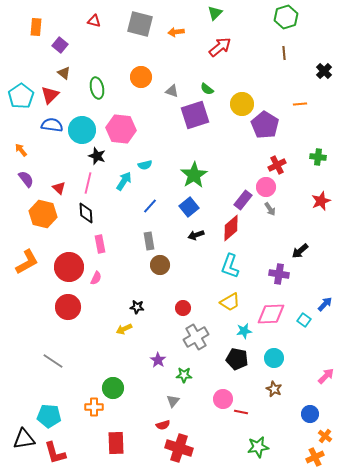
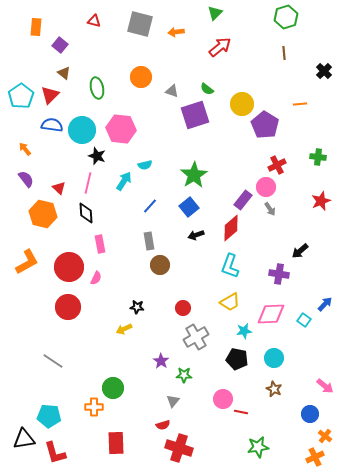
orange arrow at (21, 150): moved 4 px right, 1 px up
purple star at (158, 360): moved 3 px right, 1 px down
pink arrow at (326, 376): moved 1 px left, 10 px down; rotated 84 degrees clockwise
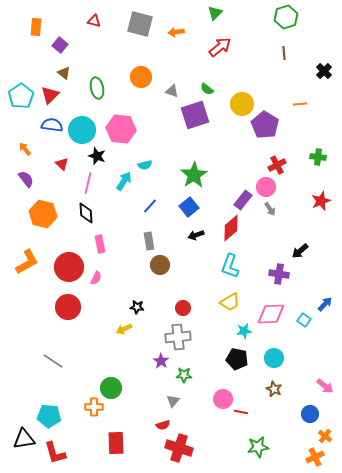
red triangle at (59, 188): moved 3 px right, 24 px up
gray cross at (196, 337): moved 18 px left; rotated 25 degrees clockwise
green circle at (113, 388): moved 2 px left
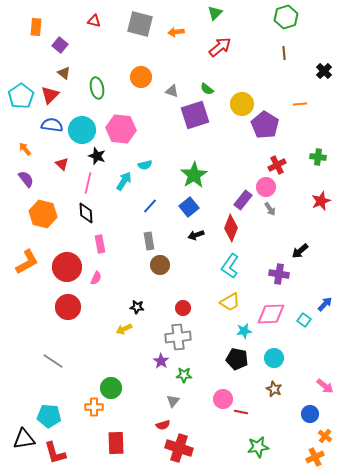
red diamond at (231, 228): rotated 28 degrees counterclockwise
cyan L-shape at (230, 266): rotated 15 degrees clockwise
red circle at (69, 267): moved 2 px left
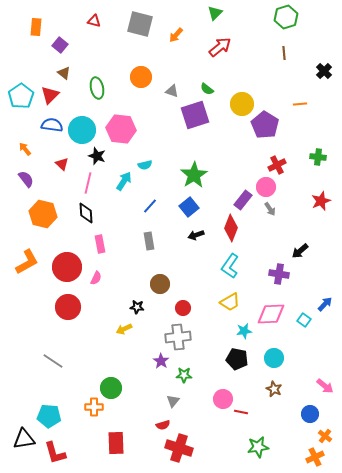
orange arrow at (176, 32): moved 3 px down; rotated 42 degrees counterclockwise
brown circle at (160, 265): moved 19 px down
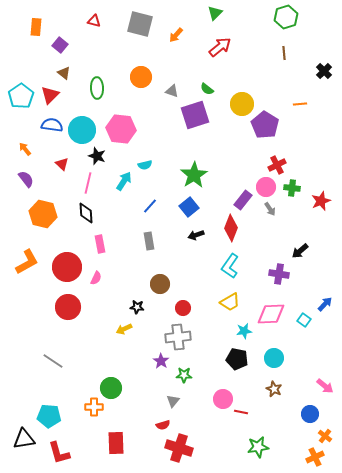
green ellipse at (97, 88): rotated 10 degrees clockwise
green cross at (318, 157): moved 26 px left, 31 px down
red L-shape at (55, 453): moved 4 px right
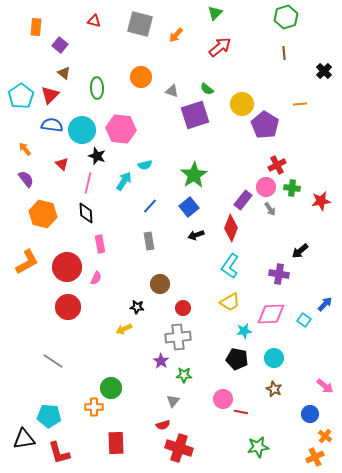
red star at (321, 201): rotated 12 degrees clockwise
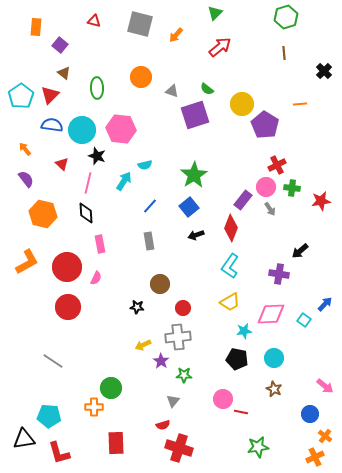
yellow arrow at (124, 329): moved 19 px right, 16 px down
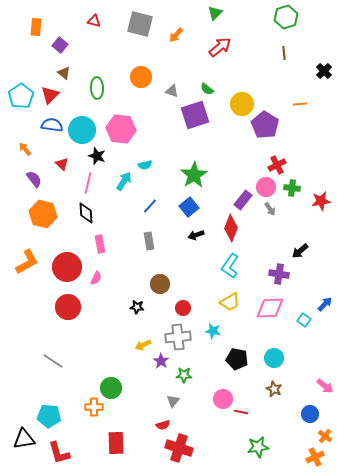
purple semicircle at (26, 179): moved 8 px right
pink diamond at (271, 314): moved 1 px left, 6 px up
cyan star at (244, 331): moved 31 px left; rotated 21 degrees clockwise
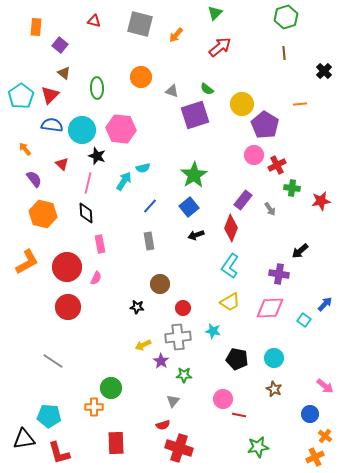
cyan semicircle at (145, 165): moved 2 px left, 3 px down
pink circle at (266, 187): moved 12 px left, 32 px up
red line at (241, 412): moved 2 px left, 3 px down
